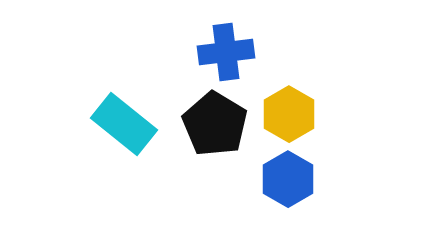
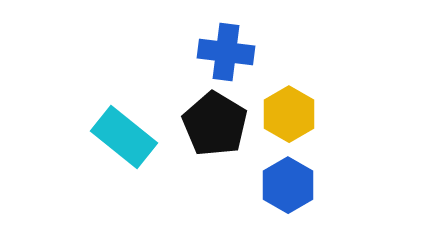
blue cross: rotated 14 degrees clockwise
cyan rectangle: moved 13 px down
blue hexagon: moved 6 px down
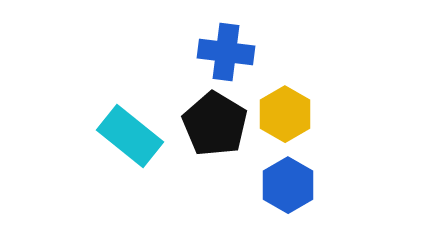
yellow hexagon: moved 4 px left
cyan rectangle: moved 6 px right, 1 px up
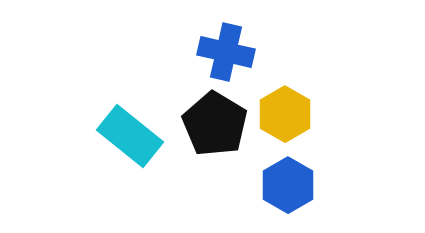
blue cross: rotated 6 degrees clockwise
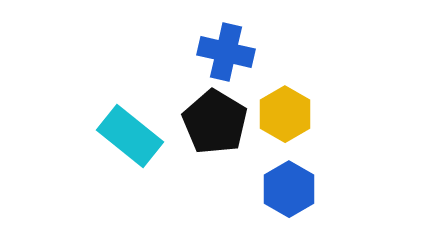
black pentagon: moved 2 px up
blue hexagon: moved 1 px right, 4 px down
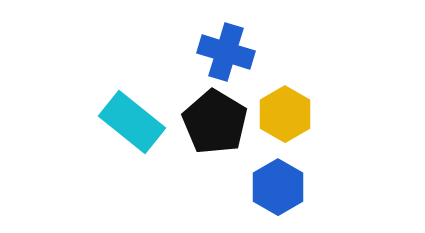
blue cross: rotated 4 degrees clockwise
cyan rectangle: moved 2 px right, 14 px up
blue hexagon: moved 11 px left, 2 px up
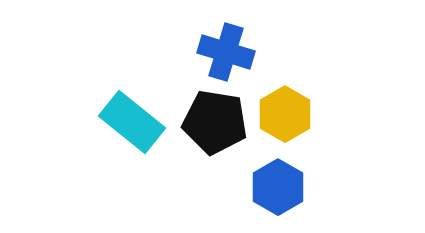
black pentagon: rotated 22 degrees counterclockwise
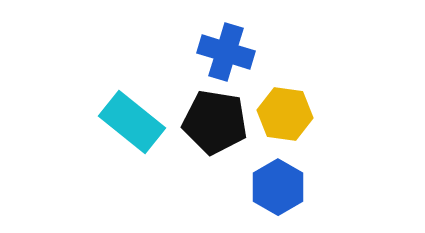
yellow hexagon: rotated 22 degrees counterclockwise
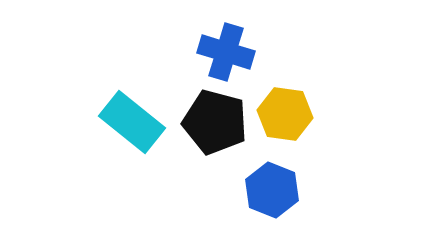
black pentagon: rotated 6 degrees clockwise
blue hexagon: moved 6 px left, 3 px down; rotated 8 degrees counterclockwise
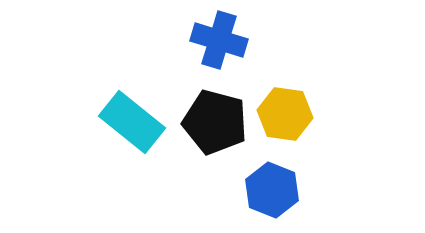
blue cross: moved 7 px left, 12 px up
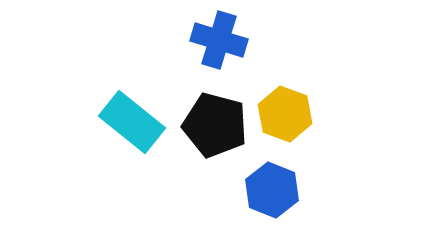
yellow hexagon: rotated 12 degrees clockwise
black pentagon: moved 3 px down
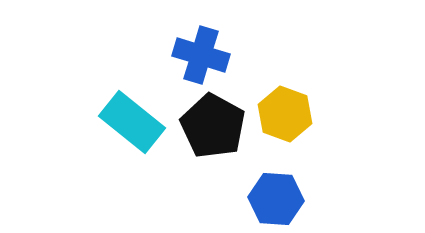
blue cross: moved 18 px left, 15 px down
black pentagon: moved 2 px left, 1 px down; rotated 14 degrees clockwise
blue hexagon: moved 4 px right, 9 px down; rotated 18 degrees counterclockwise
